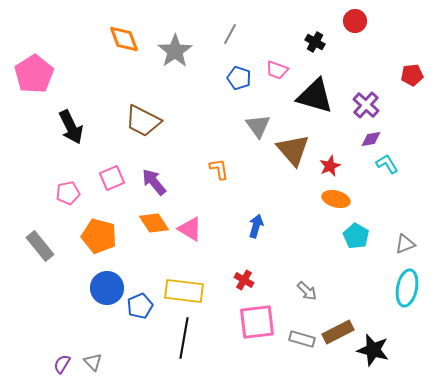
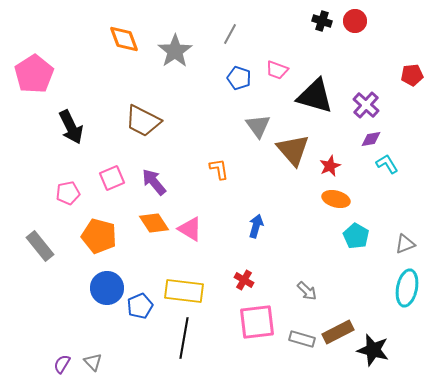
black cross at (315, 42): moved 7 px right, 21 px up; rotated 12 degrees counterclockwise
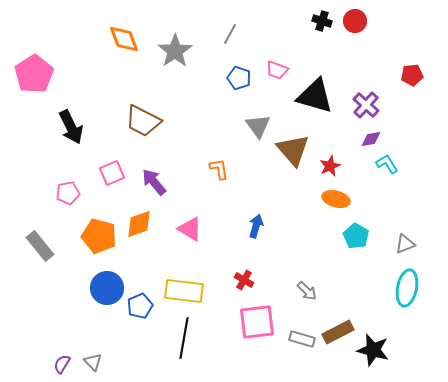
pink square at (112, 178): moved 5 px up
orange diamond at (154, 223): moved 15 px left, 1 px down; rotated 76 degrees counterclockwise
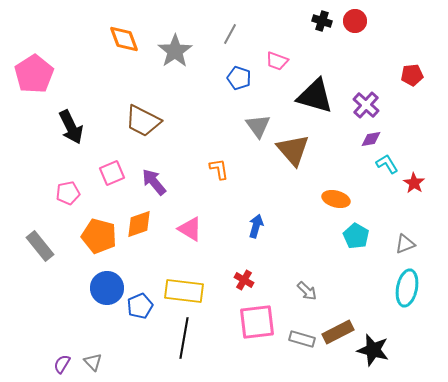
pink trapezoid at (277, 70): moved 9 px up
red star at (330, 166): moved 84 px right, 17 px down; rotated 15 degrees counterclockwise
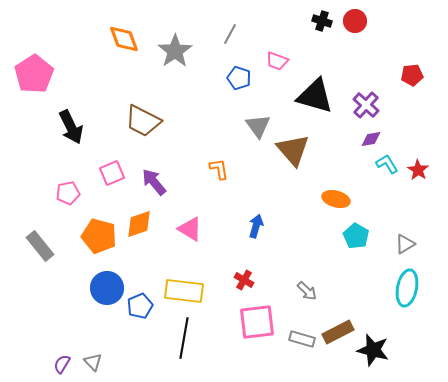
red star at (414, 183): moved 4 px right, 13 px up
gray triangle at (405, 244): rotated 10 degrees counterclockwise
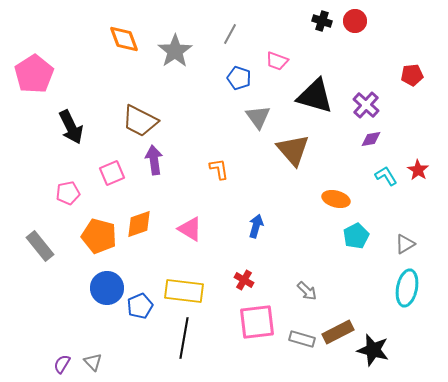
brown trapezoid at (143, 121): moved 3 px left
gray triangle at (258, 126): moved 9 px up
cyan L-shape at (387, 164): moved 1 px left, 12 px down
purple arrow at (154, 182): moved 22 px up; rotated 32 degrees clockwise
cyan pentagon at (356, 236): rotated 15 degrees clockwise
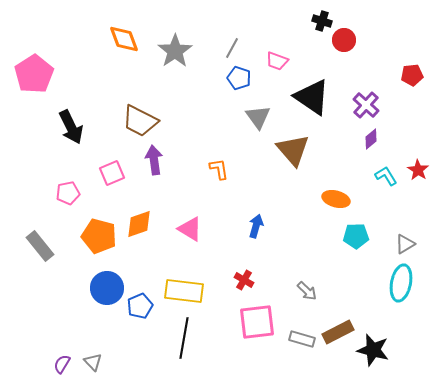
red circle at (355, 21): moved 11 px left, 19 px down
gray line at (230, 34): moved 2 px right, 14 px down
black triangle at (315, 96): moved 3 px left, 1 px down; rotated 18 degrees clockwise
purple diamond at (371, 139): rotated 30 degrees counterclockwise
cyan pentagon at (356, 236): rotated 25 degrees clockwise
cyan ellipse at (407, 288): moved 6 px left, 5 px up
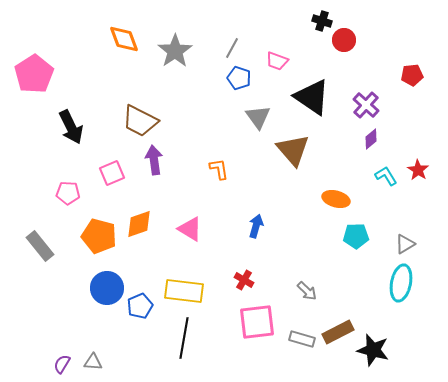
pink pentagon at (68, 193): rotated 15 degrees clockwise
gray triangle at (93, 362): rotated 42 degrees counterclockwise
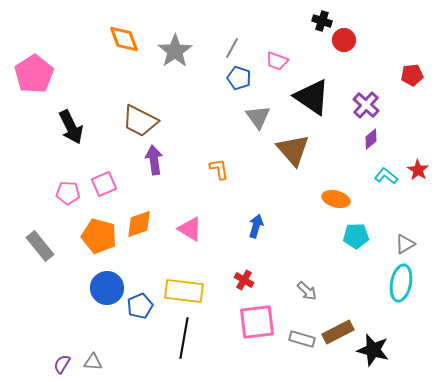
pink square at (112, 173): moved 8 px left, 11 px down
cyan L-shape at (386, 176): rotated 20 degrees counterclockwise
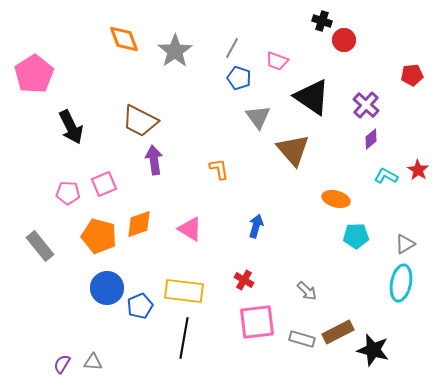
cyan L-shape at (386, 176): rotated 10 degrees counterclockwise
